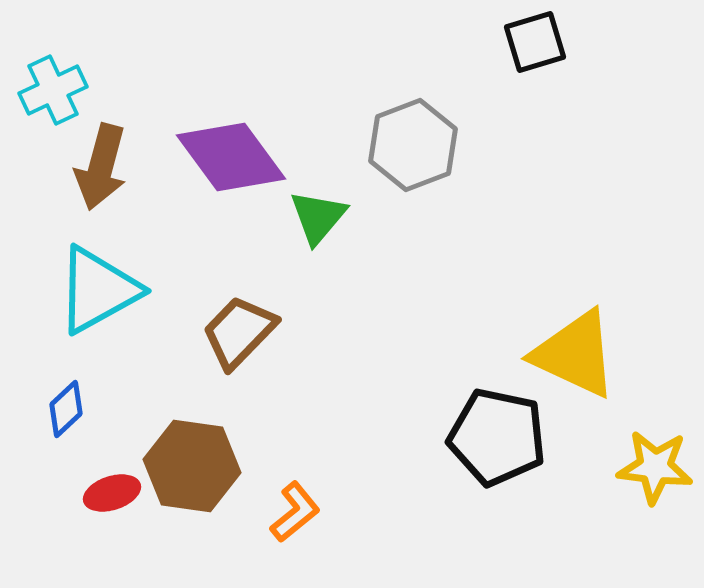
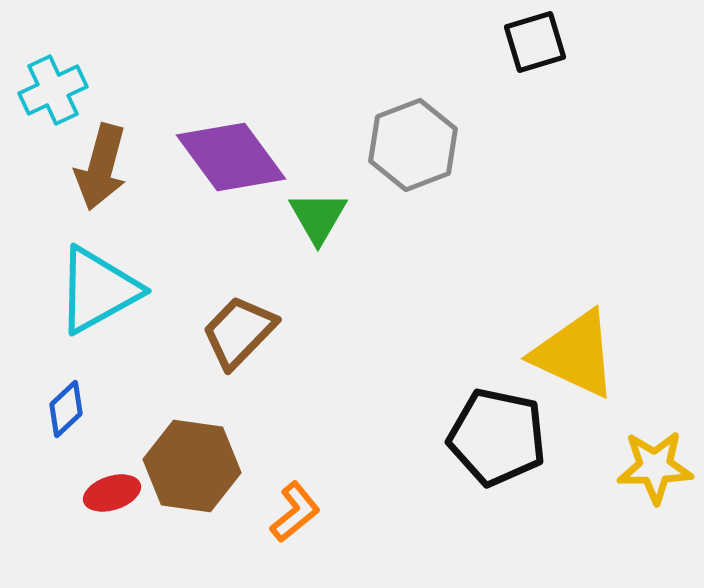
green triangle: rotated 10 degrees counterclockwise
yellow star: rotated 8 degrees counterclockwise
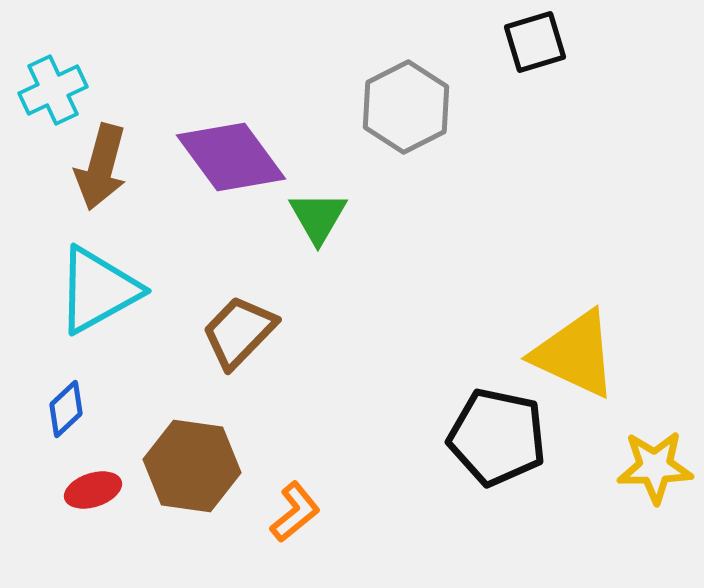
gray hexagon: moved 7 px left, 38 px up; rotated 6 degrees counterclockwise
red ellipse: moved 19 px left, 3 px up
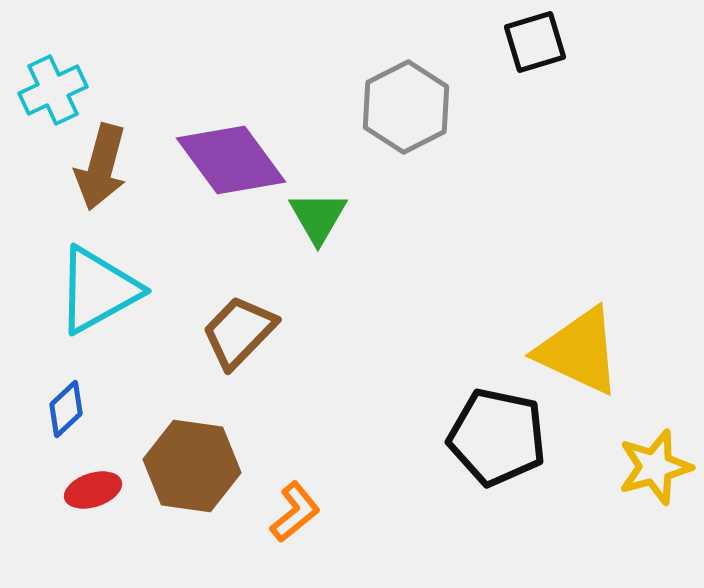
purple diamond: moved 3 px down
yellow triangle: moved 4 px right, 3 px up
yellow star: rotated 14 degrees counterclockwise
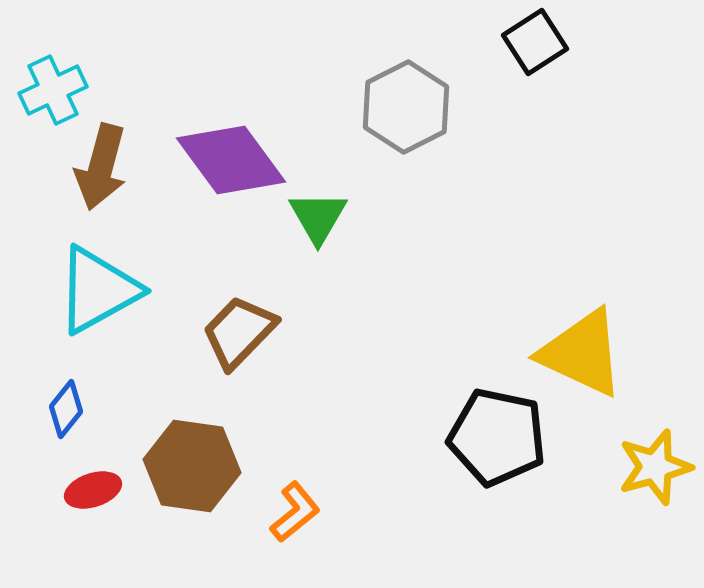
black square: rotated 16 degrees counterclockwise
yellow triangle: moved 3 px right, 2 px down
blue diamond: rotated 8 degrees counterclockwise
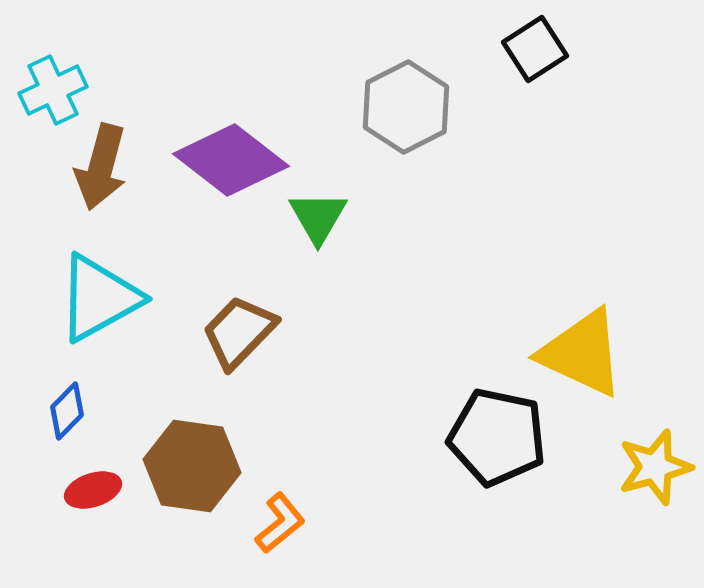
black square: moved 7 px down
purple diamond: rotated 16 degrees counterclockwise
cyan triangle: moved 1 px right, 8 px down
blue diamond: moved 1 px right, 2 px down; rotated 6 degrees clockwise
orange L-shape: moved 15 px left, 11 px down
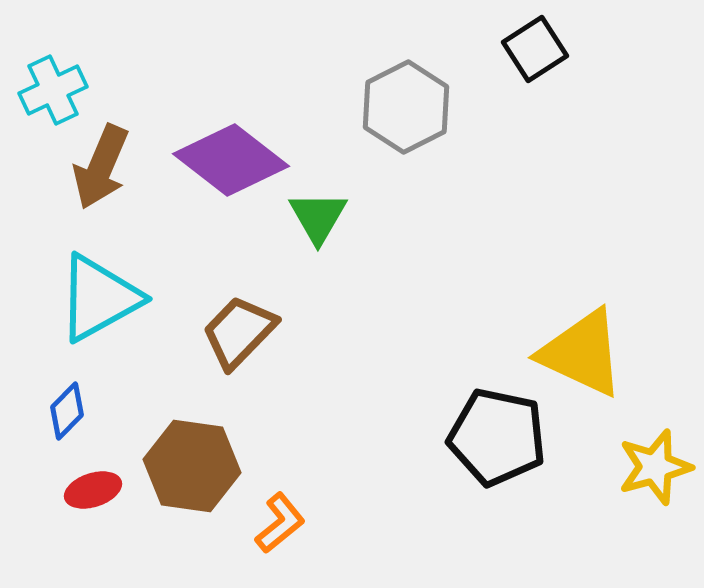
brown arrow: rotated 8 degrees clockwise
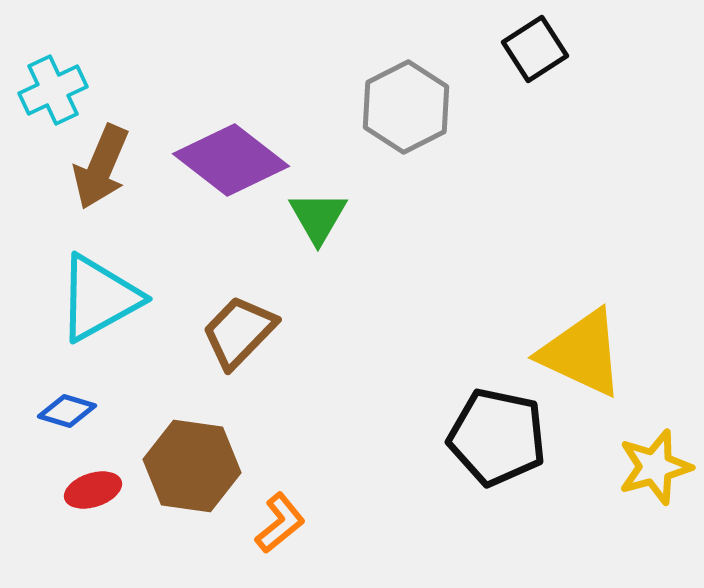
blue diamond: rotated 62 degrees clockwise
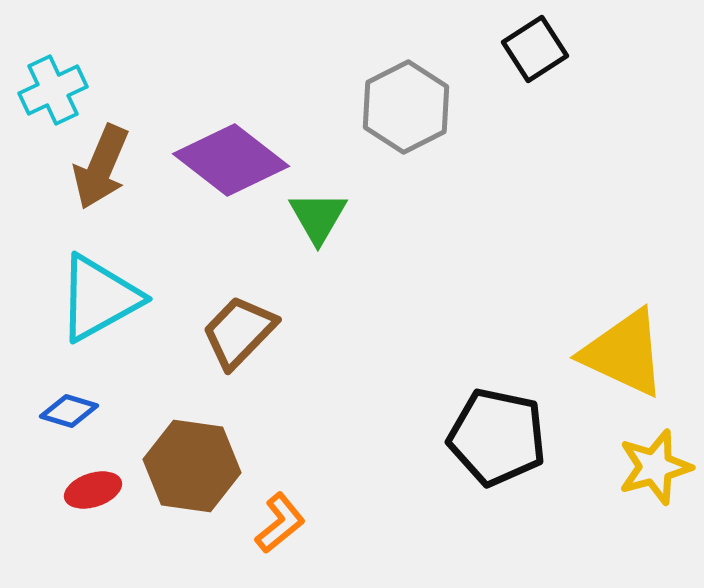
yellow triangle: moved 42 px right
blue diamond: moved 2 px right
